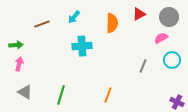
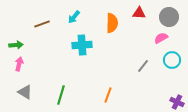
red triangle: moved 1 px up; rotated 32 degrees clockwise
cyan cross: moved 1 px up
gray line: rotated 16 degrees clockwise
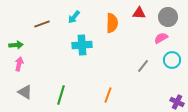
gray circle: moved 1 px left
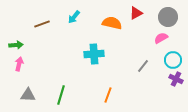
red triangle: moved 3 px left; rotated 32 degrees counterclockwise
orange semicircle: rotated 78 degrees counterclockwise
cyan cross: moved 12 px right, 9 px down
cyan circle: moved 1 px right
gray triangle: moved 3 px right, 3 px down; rotated 28 degrees counterclockwise
purple cross: moved 1 px left, 23 px up
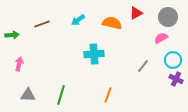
cyan arrow: moved 4 px right, 3 px down; rotated 16 degrees clockwise
green arrow: moved 4 px left, 10 px up
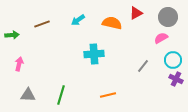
orange line: rotated 56 degrees clockwise
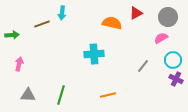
cyan arrow: moved 16 px left, 7 px up; rotated 48 degrees counterclockwise
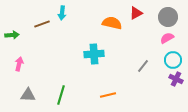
pink semicircle: moved 6 px right
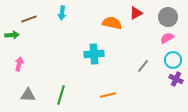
brown line: moved 13 px left, 5 px up
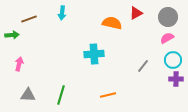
purple cross: rotated 24 degrees counterclockwise
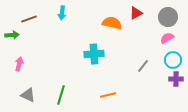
gray triangle: rotated 21 degrees clockwise
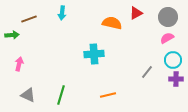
gray line: moved 4 px right, 6 px down
